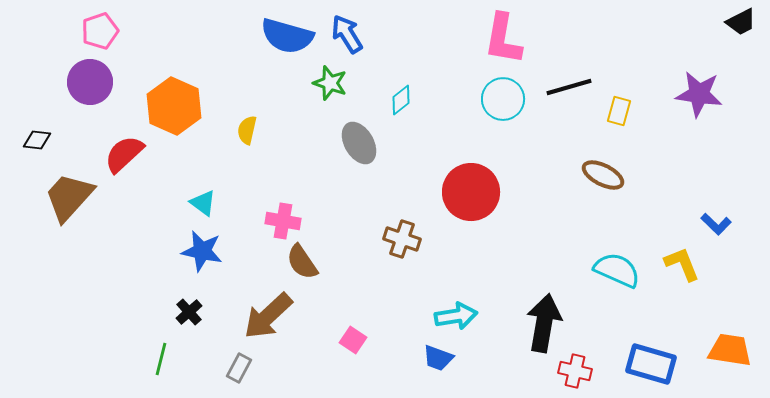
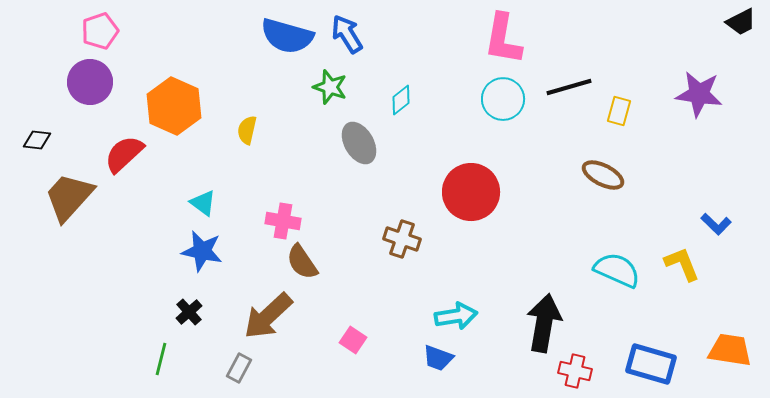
green star: moved 4 px down
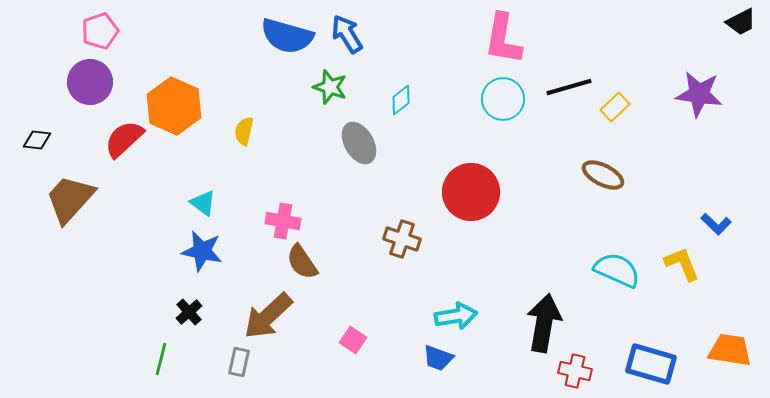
yellow rectangle: moved 4 px left, 4 px up; rotated 32 degrees clockwise
yellow semicircle: moved 3 px left, 1 px down
red semicircle: moved 15 px up
brown trapezoid: moved 1 px right, 2 px down
gray rectangle: moved 6 px up; rotated 16 degrees counterclockwise
